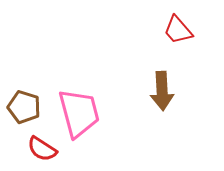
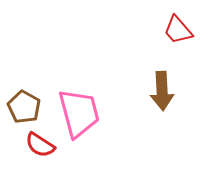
brown pentagon: rotated 12 degrees clockwise
red semicircle: moved 2 px left, 4 px up
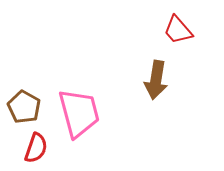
brown arrow: moved 6 px left, 11 px up; rotated 12 degrees clockwise
red semicircle: moved 4 px left, 3 px down; rotated 104 degrees counterclockwise
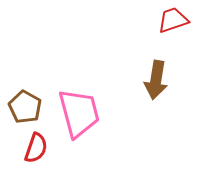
red trapezoid: moved 5 px left, 10 px up; rotated 112 degrees clockwise
brown pentagon: moved 1 px right
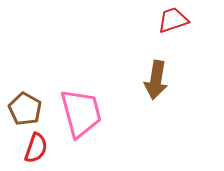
brown pentagon: moved 2 px down
pink trapezoid: moved 2 px right
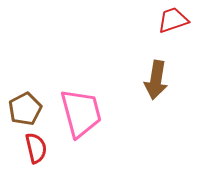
brown pentagon: rotated 16 degrees clockwise
red semicircle: rotated 32 degrees counterclockwise
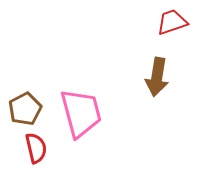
red trapezoid: moved 1 px left, 2 px down
brown arrow: moved 1 px right, 3 px up
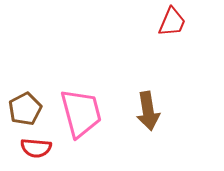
red trapezoid: rotated 132 degrees clockwise
brown arrow: moved 9 px left, 34 px down; rotated 18 degrees counterclockwise
red semicircle: rotated 108 degrees clockwise
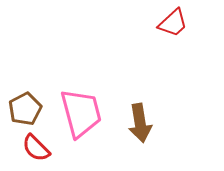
red trapezoid: moved 1 px right, 1 px down; rotated 24 degrees clockwise
brown arrow: moved 8 px left, 12 px down
red semicircle: rotated 40 degrees clockwise
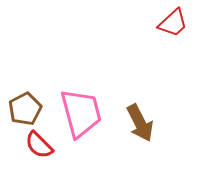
brown arrow: rotated 18 degrees counterclockwise
red semicircle: moved 3 px right, 3 px up
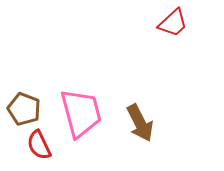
brown pentagon: moved 1 px left; rotated 24 degrees counterclockwise
red semicircle: rotated 20 degrees clockwise
